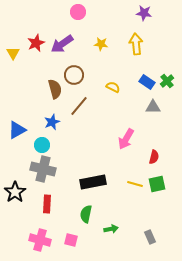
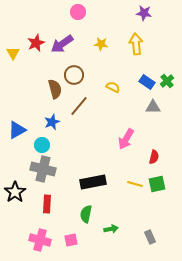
pink square: rotated 24 degrees counterclockwise
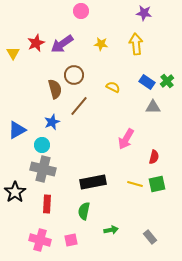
pink circle: moved 3 px right, 1 px up
green semicircle: moved 2 px left, 3 px up
green arrow: moved 1 px down
gray rectangle: rotated 16 degrees counterclockwise
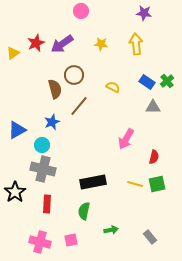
yellow triangle: rotated 24 degrees clockwise
pink cross: moved 2 px down
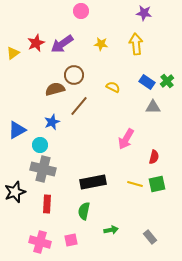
brown semicircle: rotated 90 degrees counterclockwise
cyan circle: moved 2 px left
black star: rotated 15 degrees clockwise
